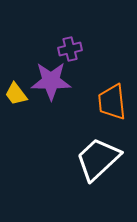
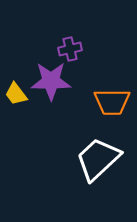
orange trapezoid: rotated 84 degrees counterclockwise
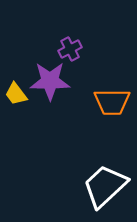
purple cross: rotated 15 degrees counterclockwise
purple star: moved 1 px left
white trapezoid: moved 7 px right, 27 px down
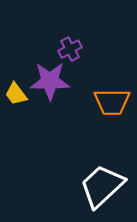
white trapezoid: moved 3 px left
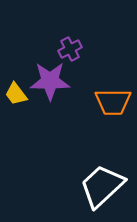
orange trapezoid: moved 1 px right
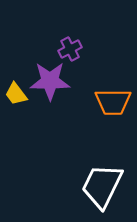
white trapezoid: rotated 21 degrees counterclockwise
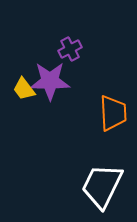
yellow trapezoid: moved 8 px right, 5 px up
orange trapezoid: moved 11 px down; rotated 93 degrees counterclockwise
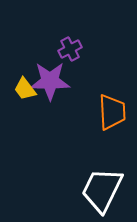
yellow trapezoid: moved 1 px right
orange trapezoid: moved 1 px left, 1 px up
white trapezoid: moved 4 px down
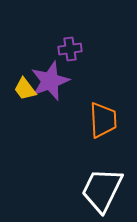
purple cross: rotated 20 degrees clockwise
purple star: rotated 21 degrees counterclockwise
orange trapezoid: moved 9 px left, 8 px down
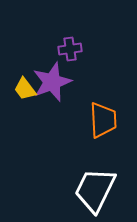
purple star: moved 2 px right, 1 px down
white trapezoid: moved 7 px left
